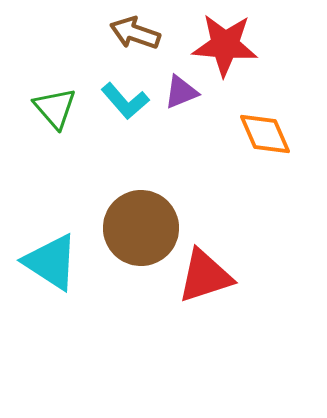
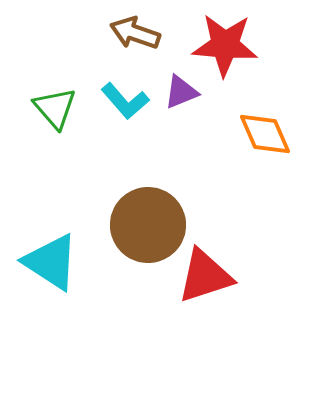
brown circle: moved 7 px right, 3 px up
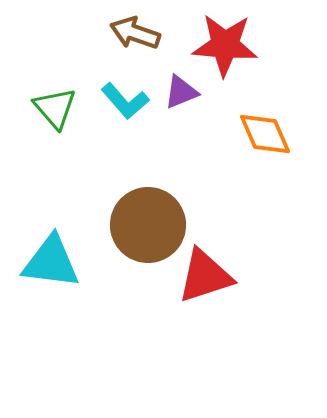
cyan triangle: rotated 26 degrees counterclockwise
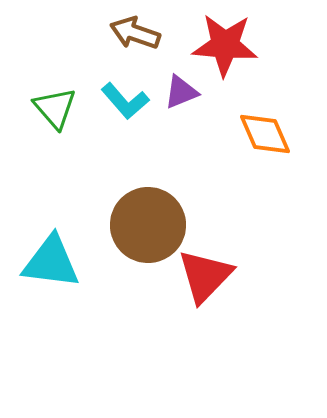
red triangle: rotated 28 degrees counterclockwise
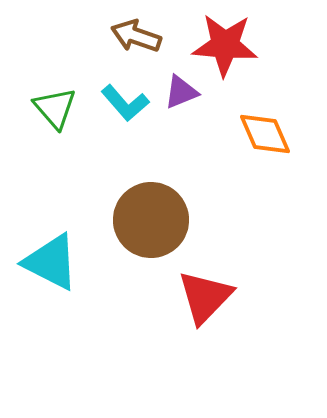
brown arrow: moved 1 px right, 3 px down
cyan L-shape: moved 2 px down
brown circle: moved 3 px right, 5 px up
cyan triangle: rotated 20 degrees clockwise
red triangle: moved 21 px down
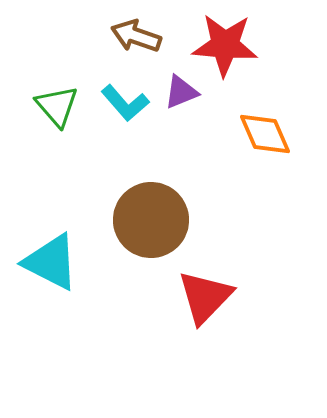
green triangle: moved 2 px right, 2 px up
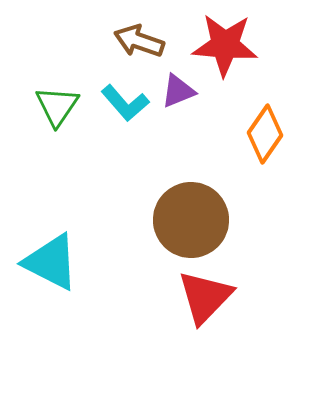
brown arrow: moved 3 px right, 5 px down
purple triangle: moved 3 px left, 1 px up
green triangle: rotated 15 degrees clockwise
orange diamond: rotated 58 degrees clockwise
brown circle: moved 40 px right
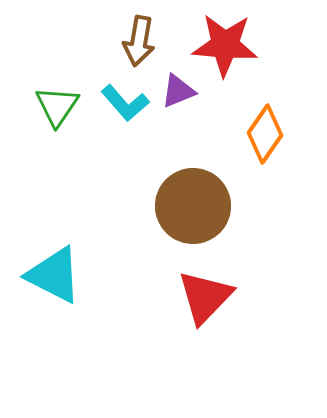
brown arrow: rotated 99 degrees counterclockwise
brown circle: moved 2 px right, 14 px up
cyan triangle: moved 3 px right, 13 px down
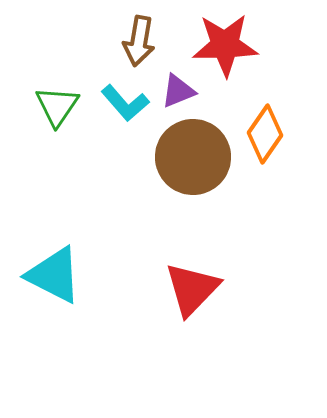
red star: rotated 6 degrees counterclockwise
brown circle: moved 49 px up
red triangle: moved 13 px left, 8 px up
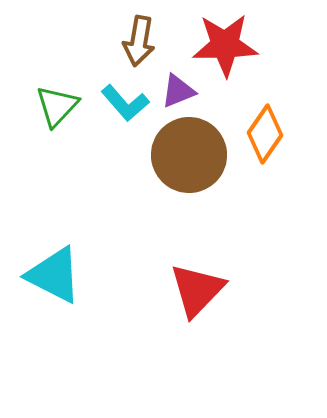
green triangle: rotated 9 degrees clockwise
brown circle: moved 4 px left, 2 px up
red triangle: moved 5 px right, 1 px down
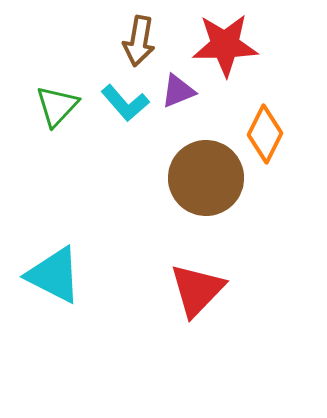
orange diamond: rotated 8 degrees counterclockwise
brown circle: moved 17 px right, 23 px down
